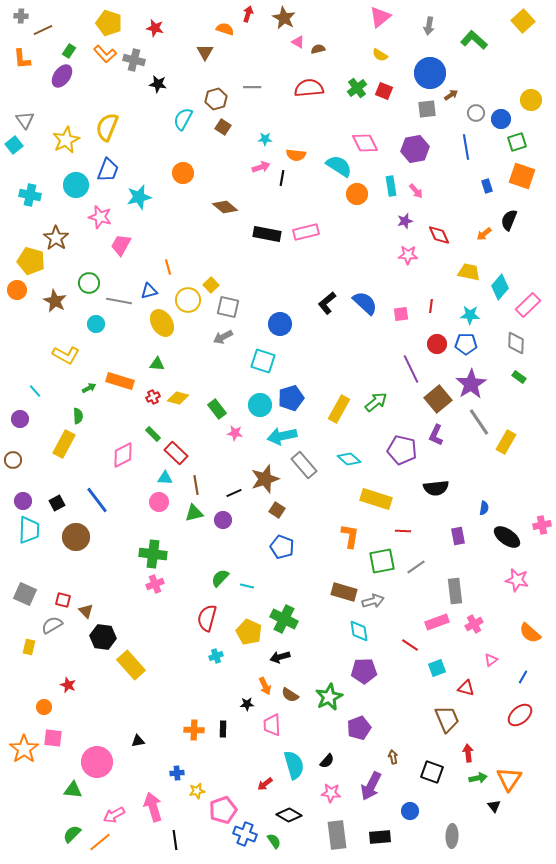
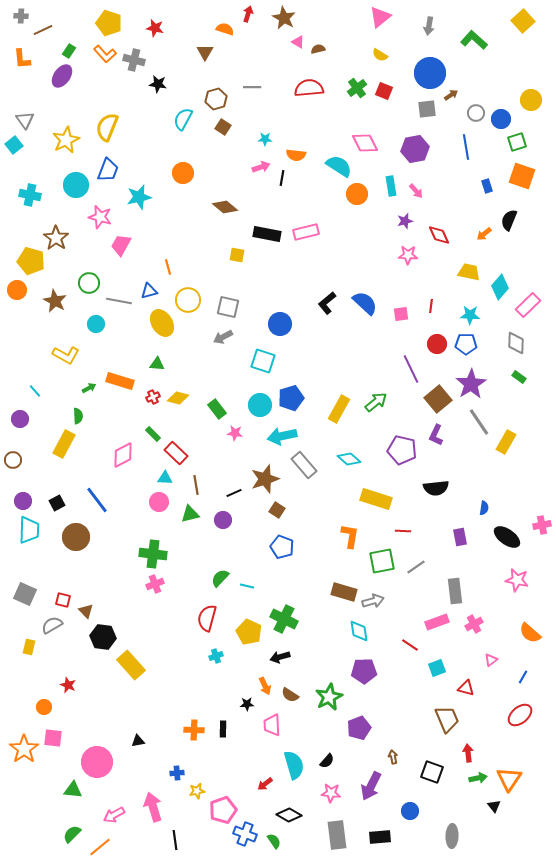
yellow square at (211, 285): moved 26 px right, 30 px up; rotated 35 degrees counterclockwise
green triangle at (194, 513): moved 4 px left, 1 px down
purple rectangle at (458, 536): moved 2 px right, 1 px down
orange line at (100, 842): moved 5 px down
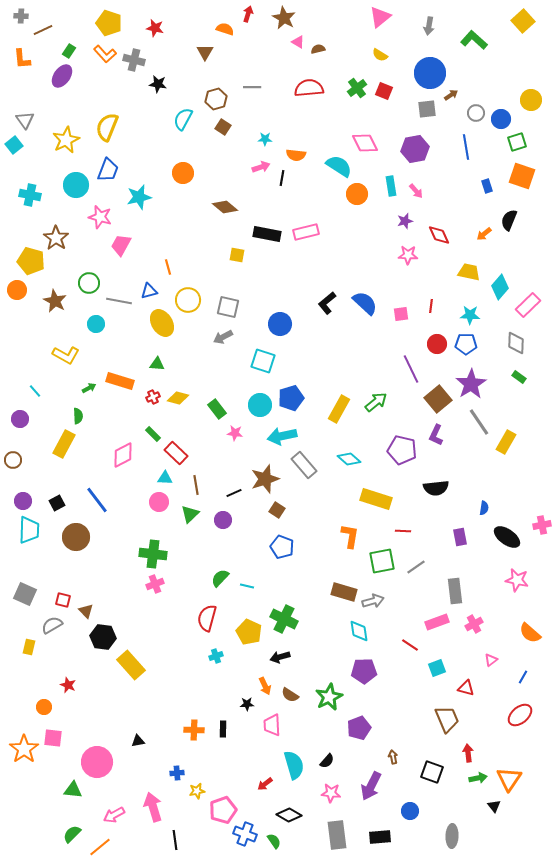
green triangle at (190, 514): rotated 30 degrees counterclockwise
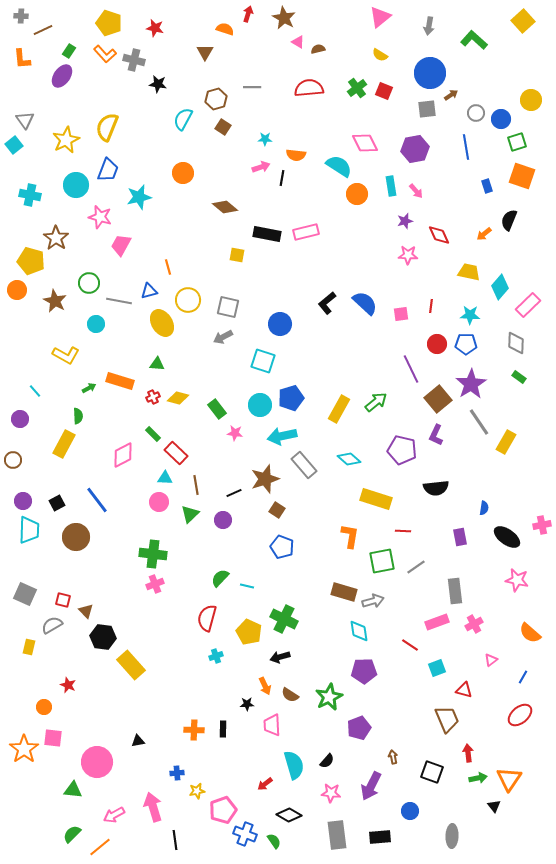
red triangle at (466, 688): moved 2 px left, 2 px down
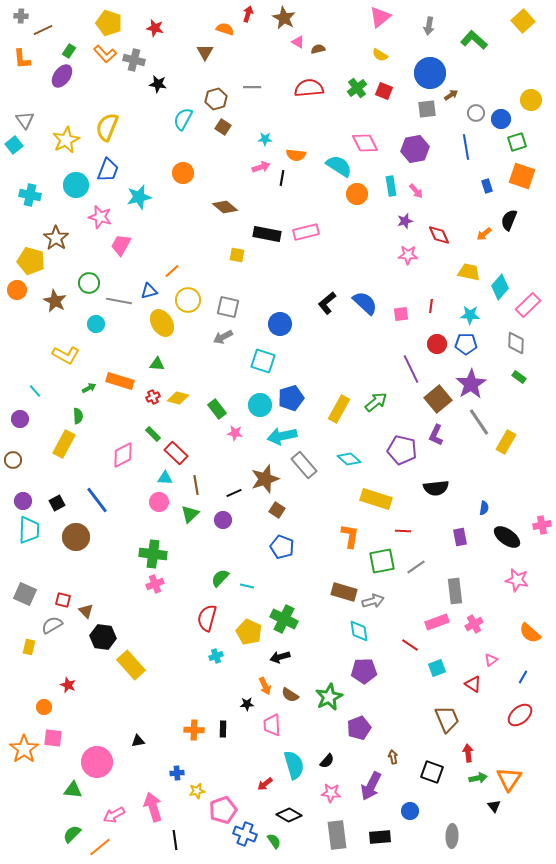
orange line at (168, 267): moved 4 px right, 4 px down; rotated 63 degrees clockwise
red triangle at (464, 690): moved 9 px right, 6 px up; rotated 18 degrees clockwise
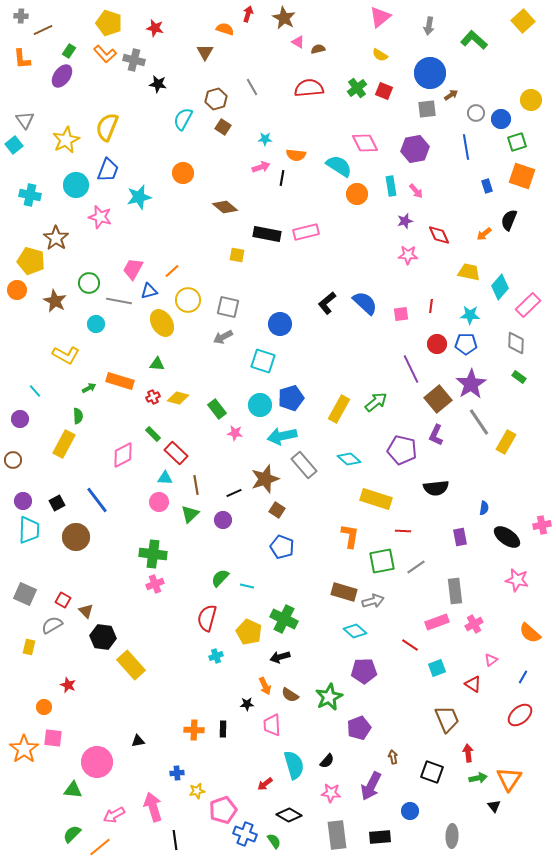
gray line at (252, 87): rotated 60 degrees clockwise
pink trapezoid at (121, 245): moved 12 px right, 24 px down
red square at (63, 600): rotated 14 degrees clockwise
cyan diamond at (359, 631): moved 4 px left; rotated 40 degrees counterclockwise
